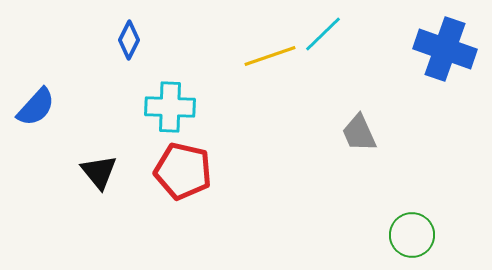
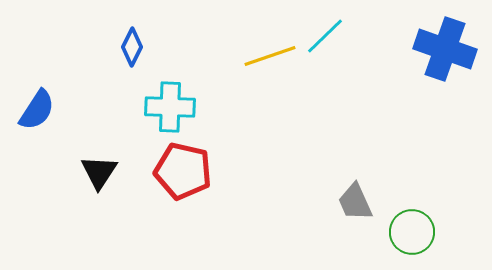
cyan line: moved 2 px right, 2 px down
blue diamond: moved 3 px right, 7 px down
blue semicircle: moved 1 px right, 3 px down; rotated 9 degrees counterclockwise
gray trapezoid: moved 4 px left, 69 px down
black triangle: rotated 12 degrees clockwise
green circle: moved 3 px up
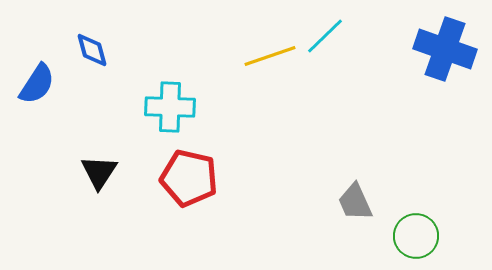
blue diamond: moved 40 px left, 3 px down; rotated 42 degrees counterclockwise
blue semicircle: moved 26 px up
red pentagon: moved 6 px right, 7 px down
green circle: moved 4 px right, 4 px down
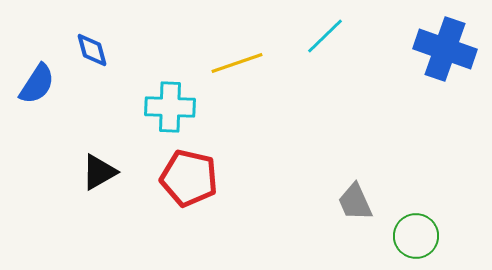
yellow line: moved 33 px left, 7 px down
black triangle: rotated 27 degrees clockwise
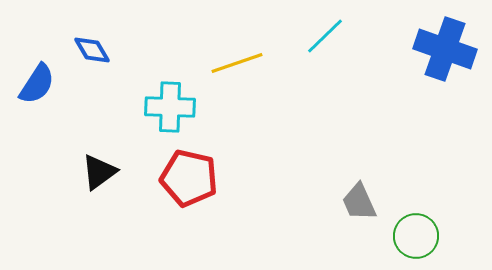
blue diamond: rotated 15 degrees counterclockwise
black triangle: rotated 6 degrees counterclockwise
gray trapezoid: moved 4 px right
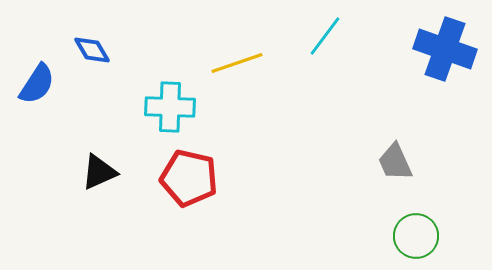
cyan line: rotated 9 degrees counterclockwise
black triangle: rotated 12 degrees clockwise
gray trapezoid: moved 36 px right, 40 px up
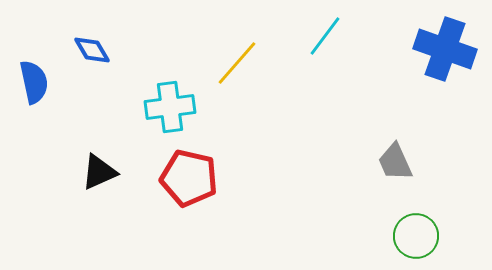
yellow line: rotated 30 degrees counterclockwise
blue semicircle: moved 3 px left, 2 px up; rotated 45 degrees counterclockwise
cyan cross: rotated 9 degrees counterclockwise
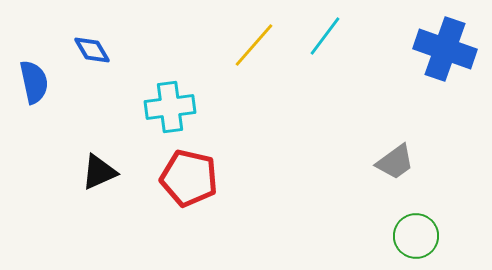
yellow line: moved 17 px right, 18 px up
gray trapezoid: rotated 102 degrees counterclockwise
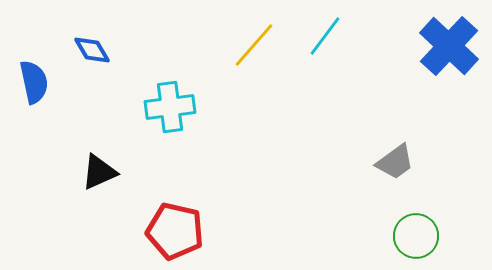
blue cross: moved 4 px right, 3 px up; rotated 24 degrees clockwise
red pentagon: moved 14 px left, 53 px down
